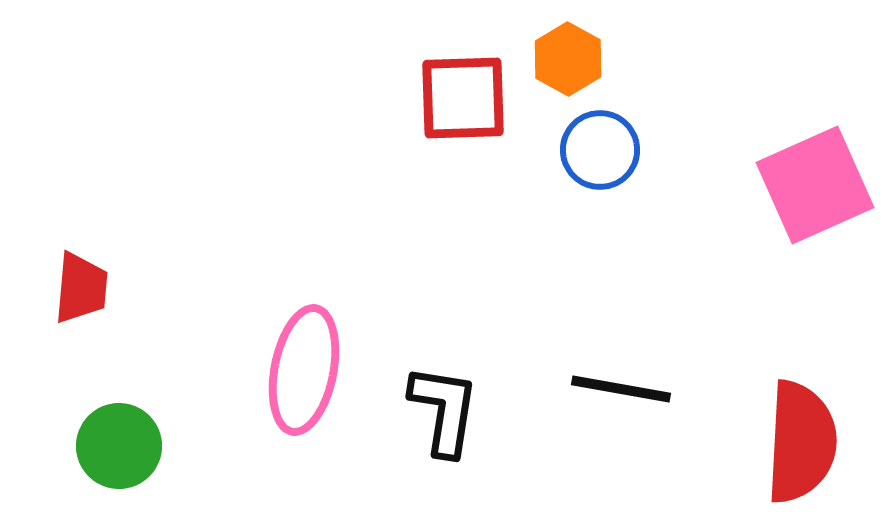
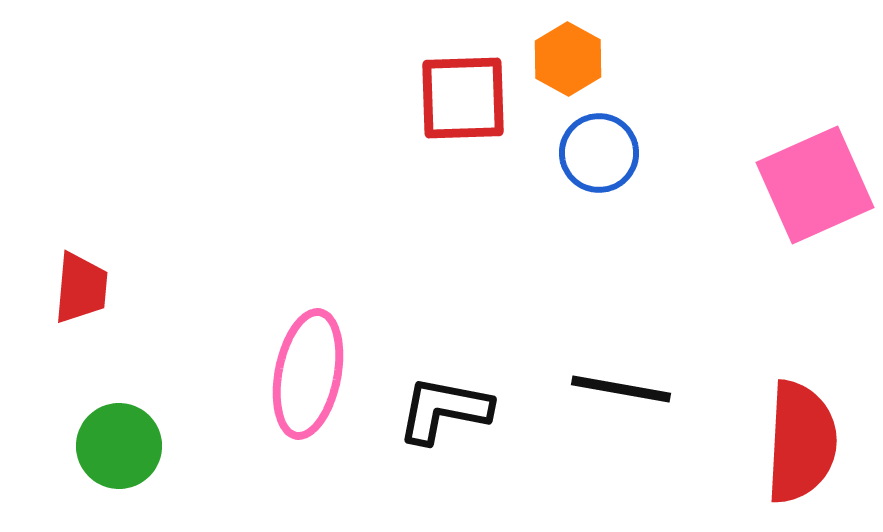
blue circle: moved 1 px left, 3 px down
pink ellipse: moved 4 px right, 4 px down
black L-shape: rotated 88 degrees counterclockwise
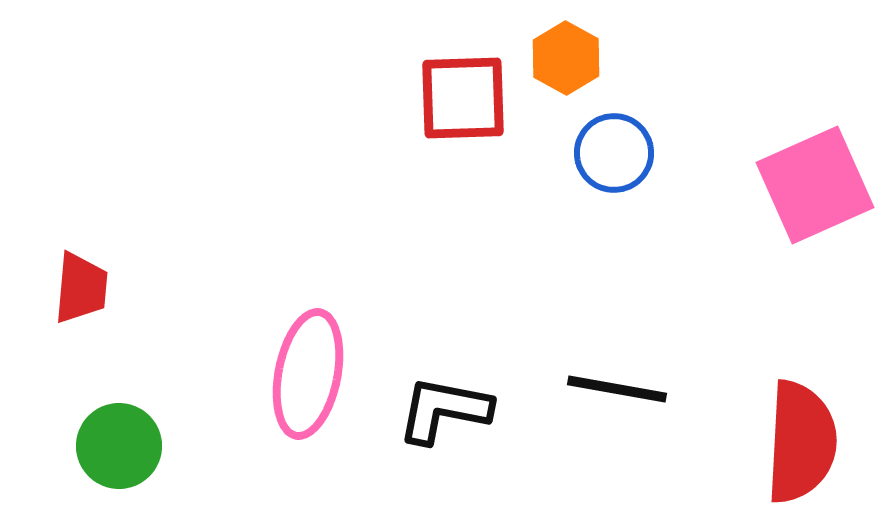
orange hexagon: moved 2 px left, 1 px up
blue circle: moved 15 px right
black line: moved 4 px left
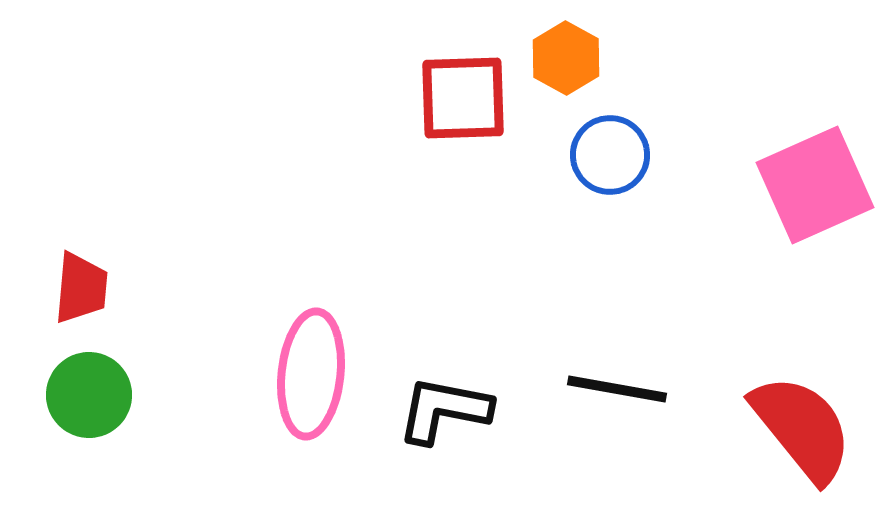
blue circle: moved 4 px left, 2 px down
pink ellipse: moved 3 px right; rotated 5 degrees counterclockwise
red semicircle: moved 1 px right, 14 px up; rotated 42 degrees counterclockwise
green circle: moved 30 px left, 51 px up
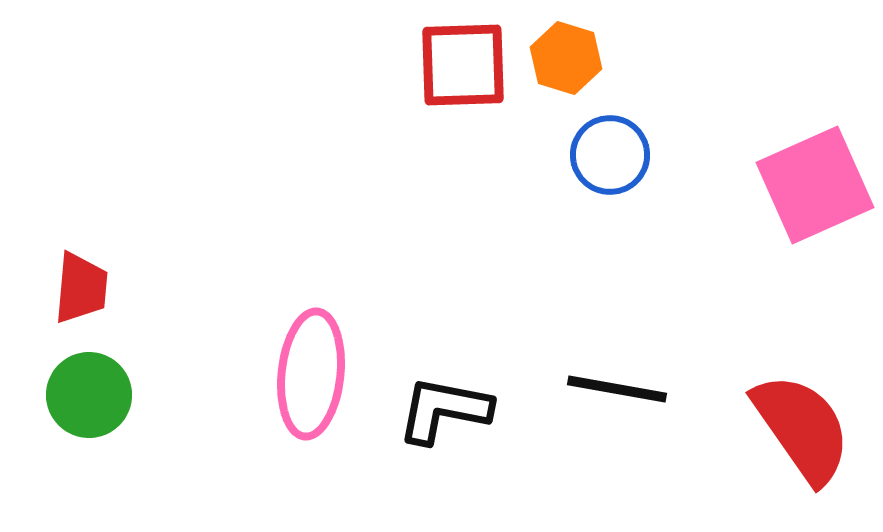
orange hexagon: rotated 12 degrees counterclockwise
red square: moved 33 px up
red semicircle: rotated 4 degrees clockwise
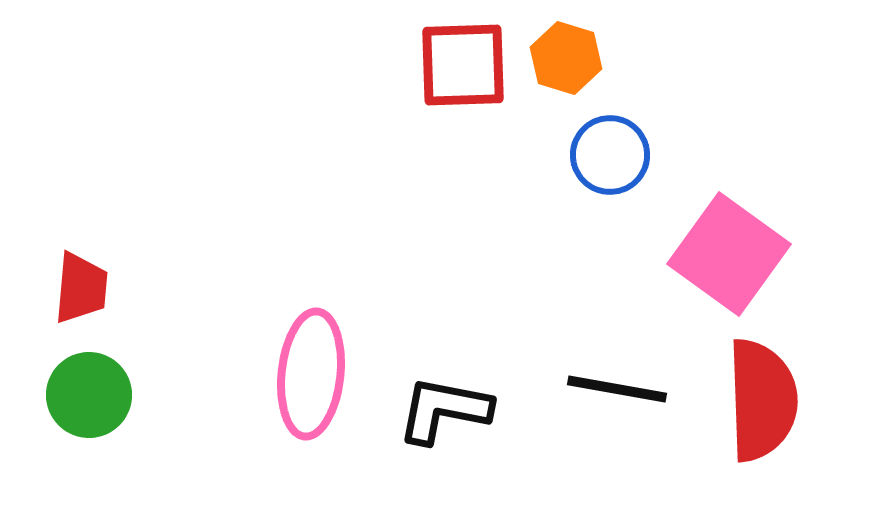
pink square: moved 86 px left, 69 px down; rotated 30 degrees counterclockwise
red semicircle: moved 40 px left, 28 px up; rotated 33 degrees clockwise
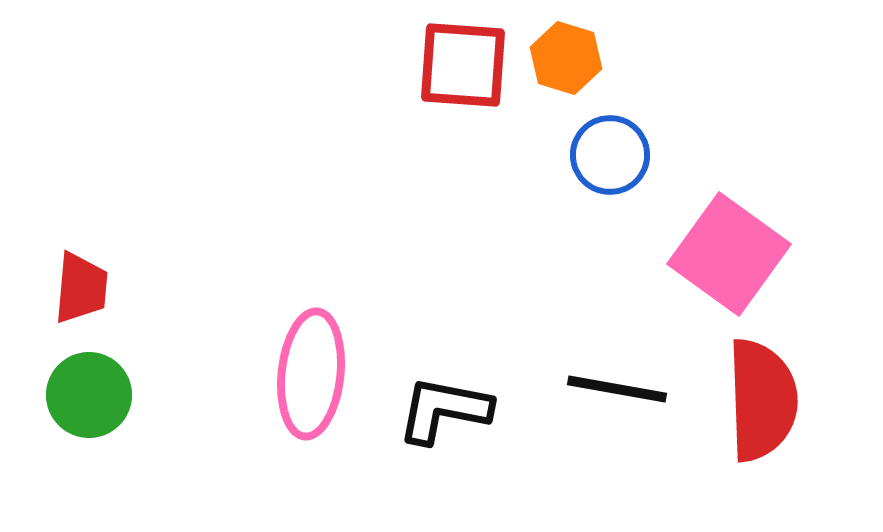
red square: rotated 6 degrees clockwise
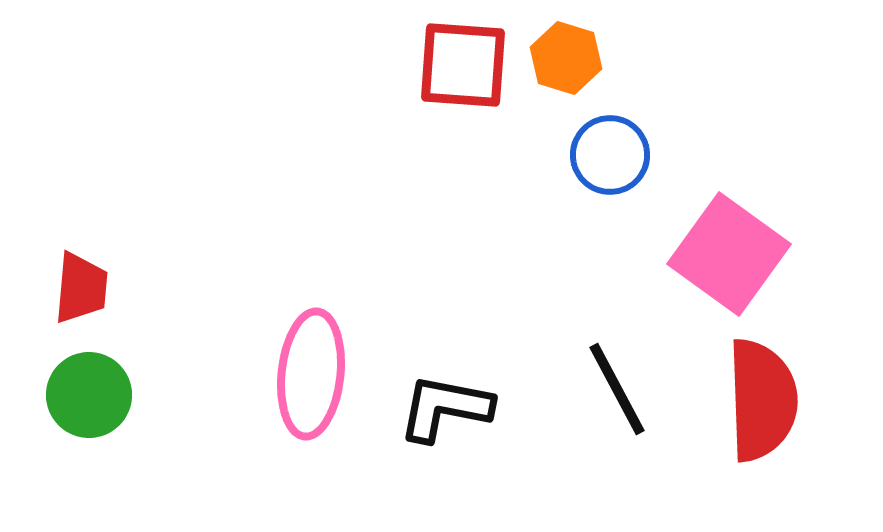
black line: rotated 52 degrees clockwise
black L-shape: moved 1 px right, 2 px up
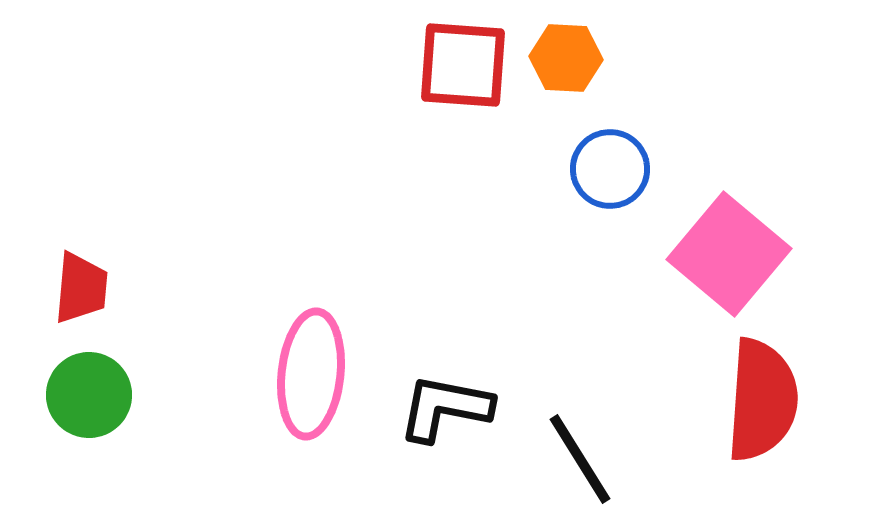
orange hexagon: rotated 14 degrees counterclockwise
blue circle: moved 14 px down
pink square: rotated 4 degrees clockwise
black line: moved 37 px left, 70 px down; rotated 4 degrees counterclockwise
red semicircle: rotated 6 degrees clockwise
